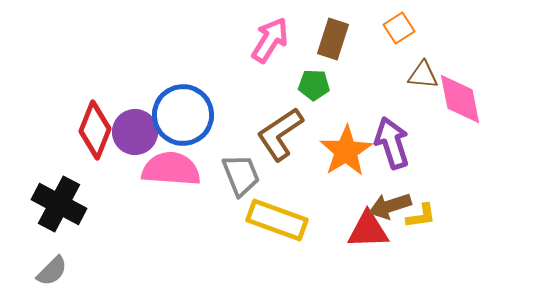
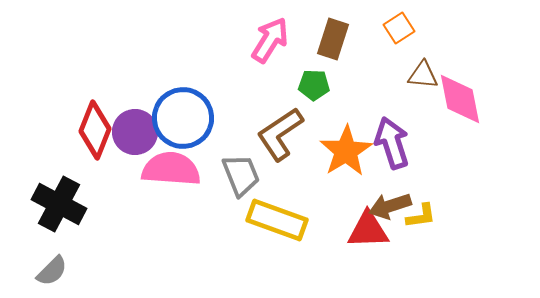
blue circle: moved 3 px down
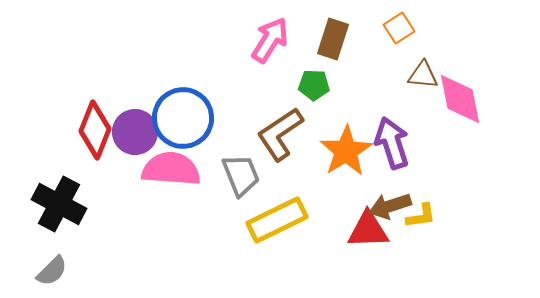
yellow rectangle: rotated 46 degrees counterclockwise
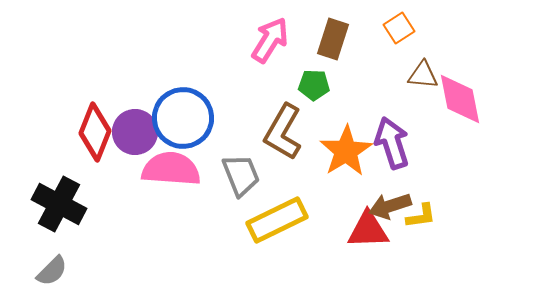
red diamond: moved 2 px down
brown L-shape: moved 3 px right, 2 px up; rotated 26 degrees counterclockwise
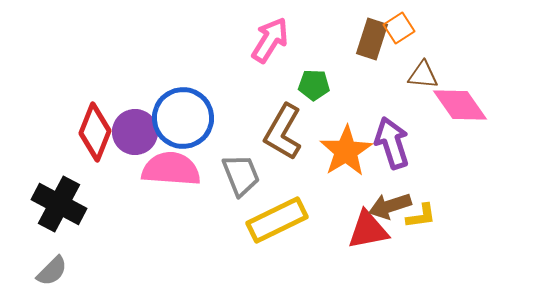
brown rectangle: moved 39 px right
pink diamond: moved 6 px down; rotated 24 degrees counterclockwise
red triangle: rotated 9 degrees counterclockwise
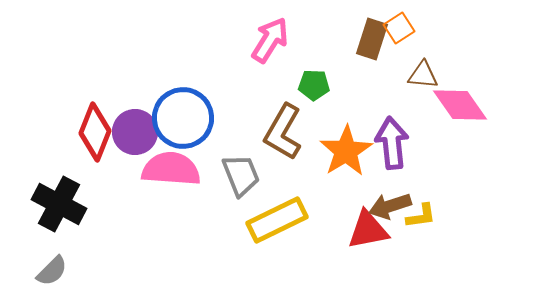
purple arrow: rotated 12 degrees clockwise
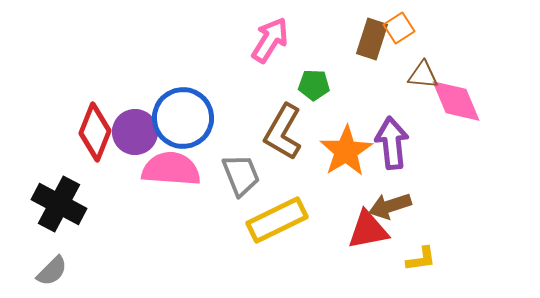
pink diamond: moved 4 px left, 4 px up; rotated 12 degrees clockwise
yellow L-shape: moved 43 px down
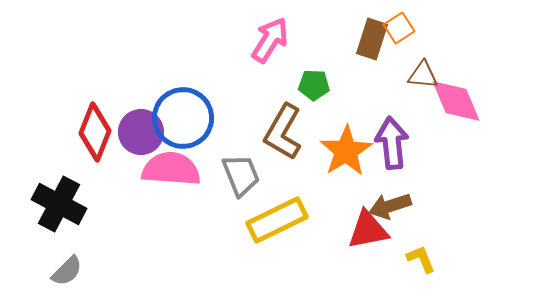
purple circle: moved 6 px right
yellow L-shape: rotated 104 degrees counterclockwise
gray semicircle: moved 15 px right
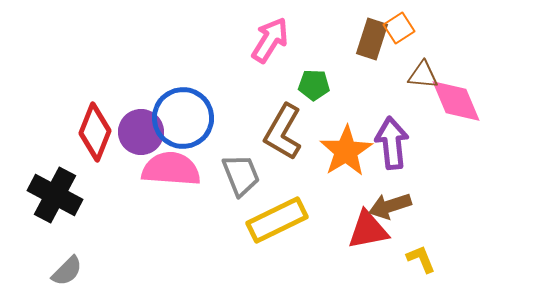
black cross: moved 4 px left, 9 px up
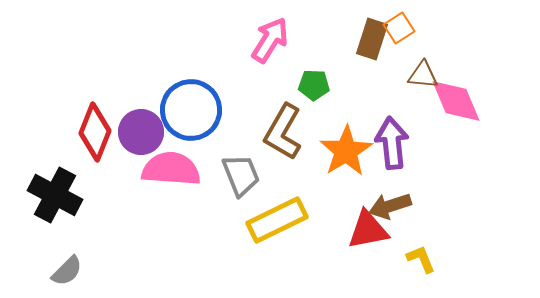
blue circle: moved 8 px right, 8 px up
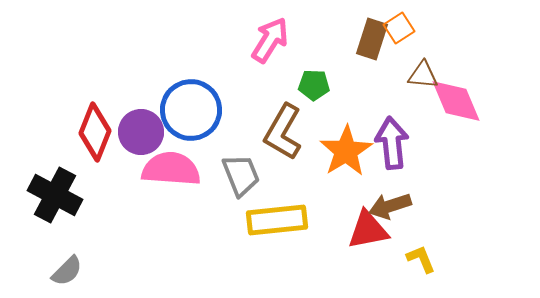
yellow rectangle: rotated 20 degrees clockwise
